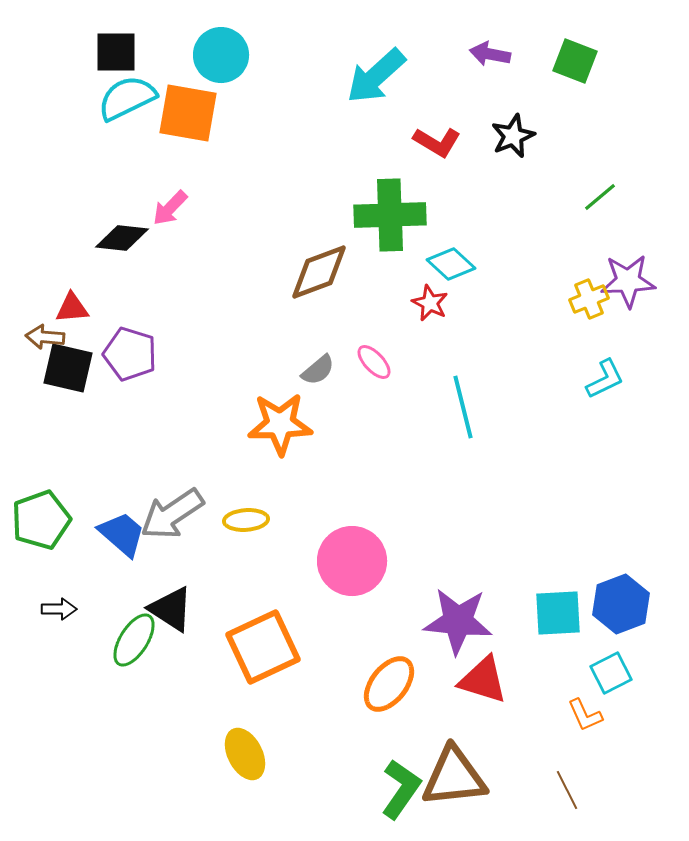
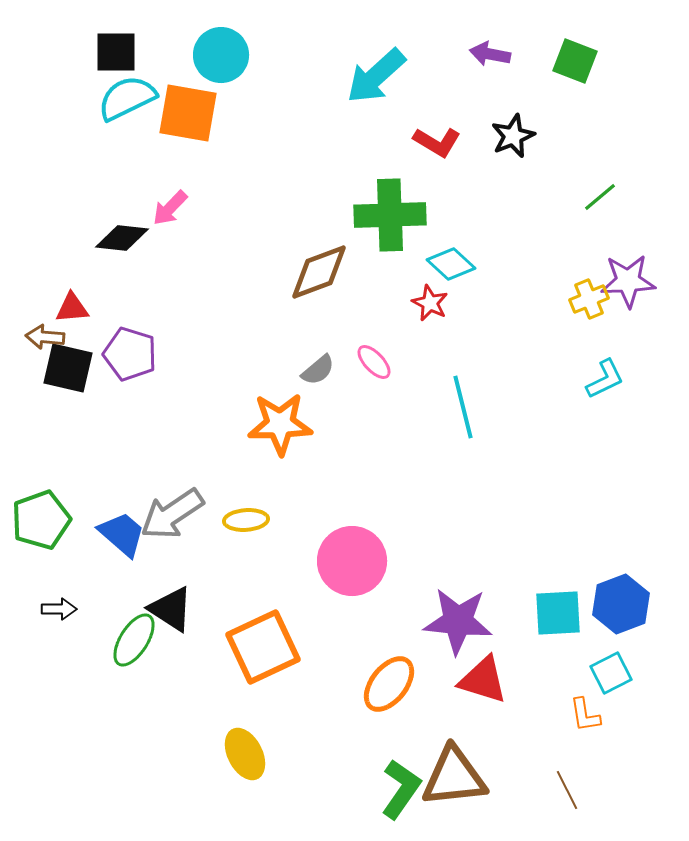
orange L-shape at (585, 715): rotated 15 degrees clockwise
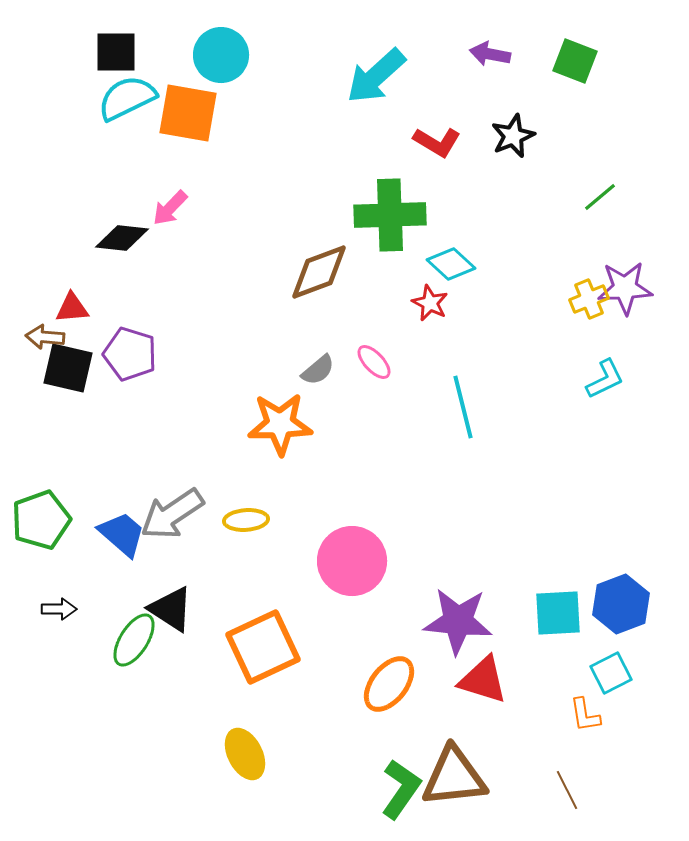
purple star at (628, 281): moved 3 px left, 7 px down
